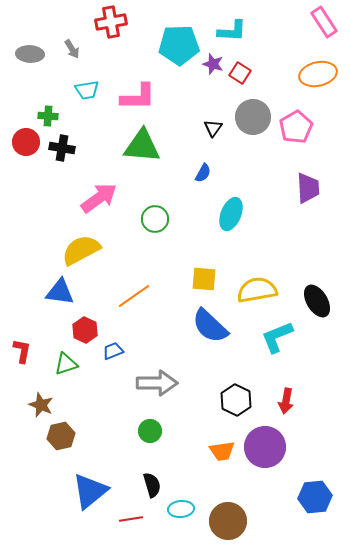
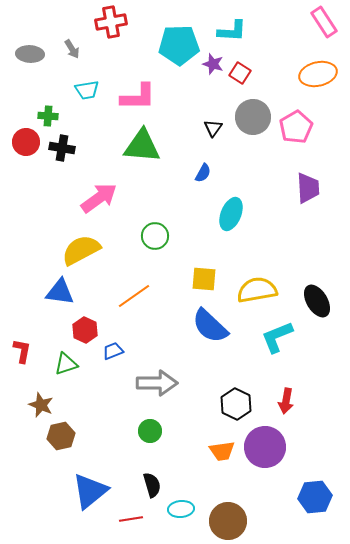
green circle at (155, 219): moved 17 px down
black hexagon at (236, 400): moved 4 px down
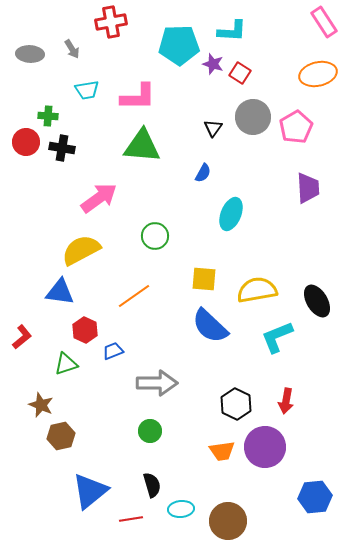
red L-shape at (22, 351): moved 14 px up; rotated 40 degrees clockwise
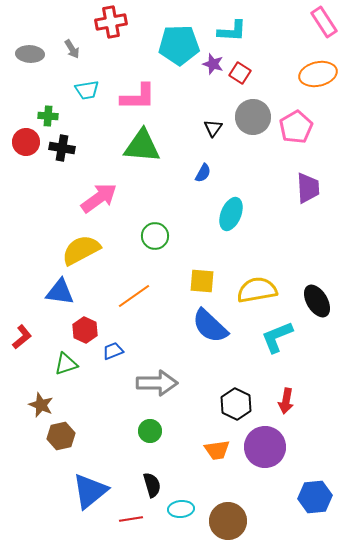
yellow square at (204, 279): moved 2 px left, 2 px down
orange trapezoid at (222, 451): moved 5 px left, 1 px up
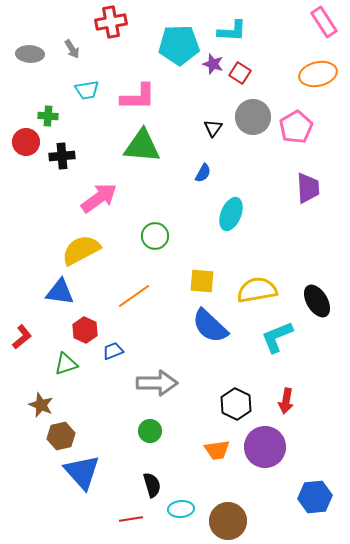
black cross at (62, 148): moved 8 px down; rotated 15 degrees counterclockwise
blue triangle at (90, 491): moved 8 px left, 19 px up; rotated 33 degrees counterclockwise
